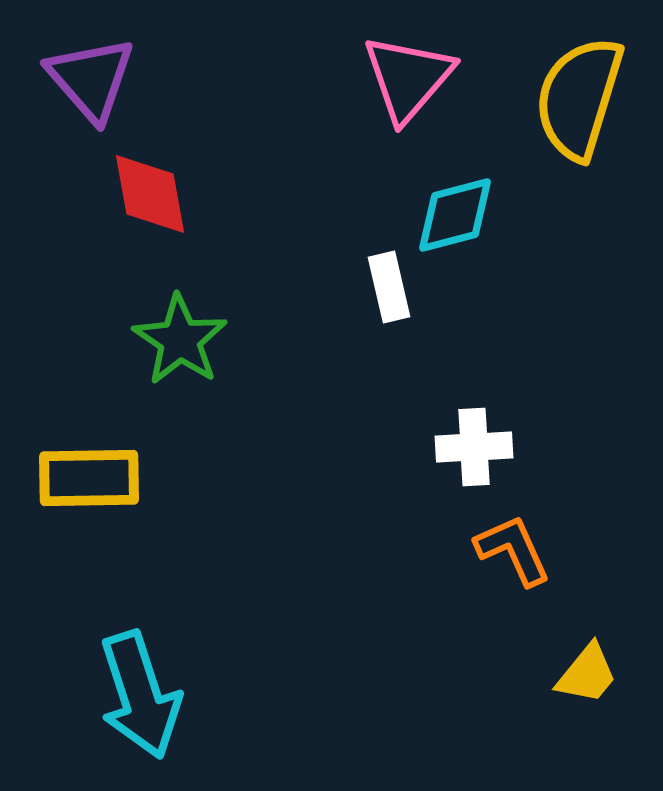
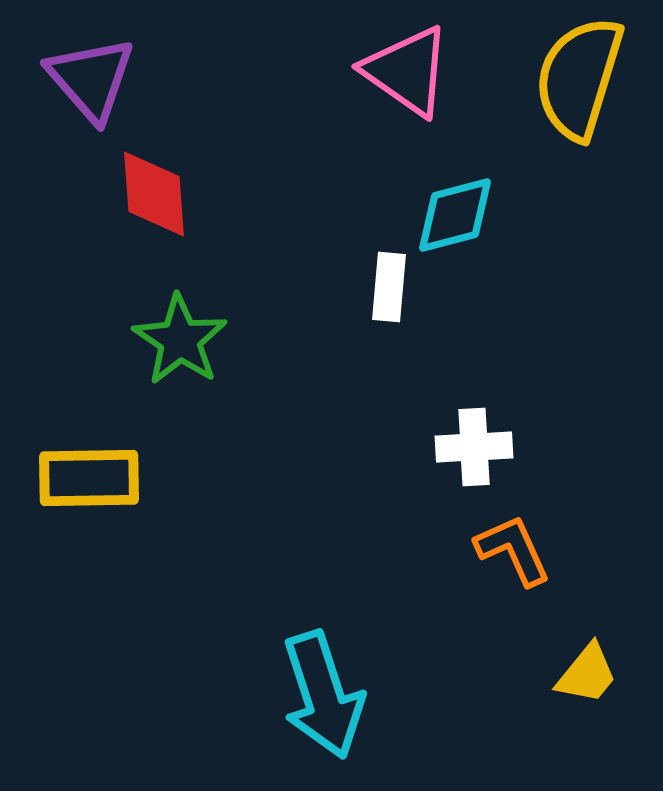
pink triangle: moved 1 px left, 7 px up; rotated 36 degrees counterclockwise
yellow semicircle: moved 20 px up
red diamond: moved 4 px right; rotated 6 degrees clockwise
white rectangle: rotated 18 degrees clockwise
cyan arrow: moved 183 px right
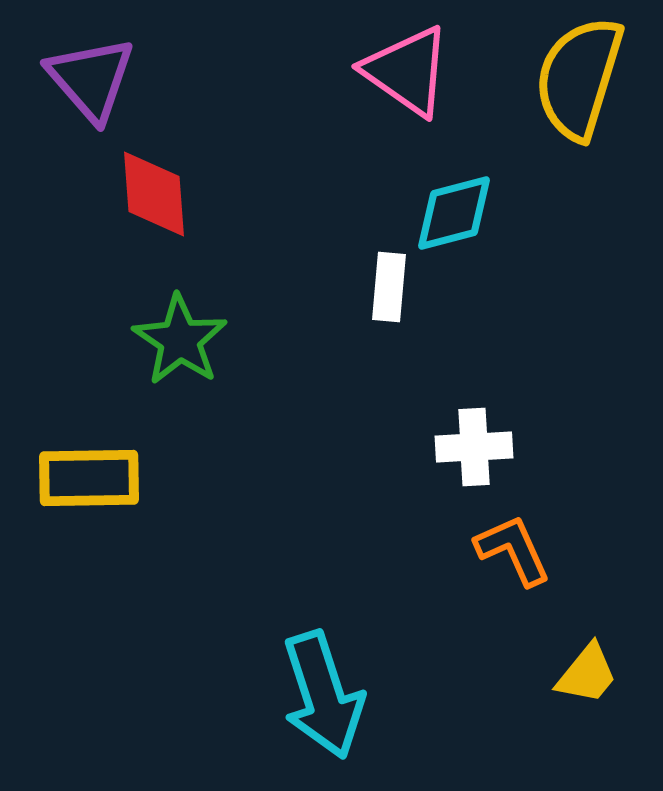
cyan diamond: moved 1 px left, 2 px up
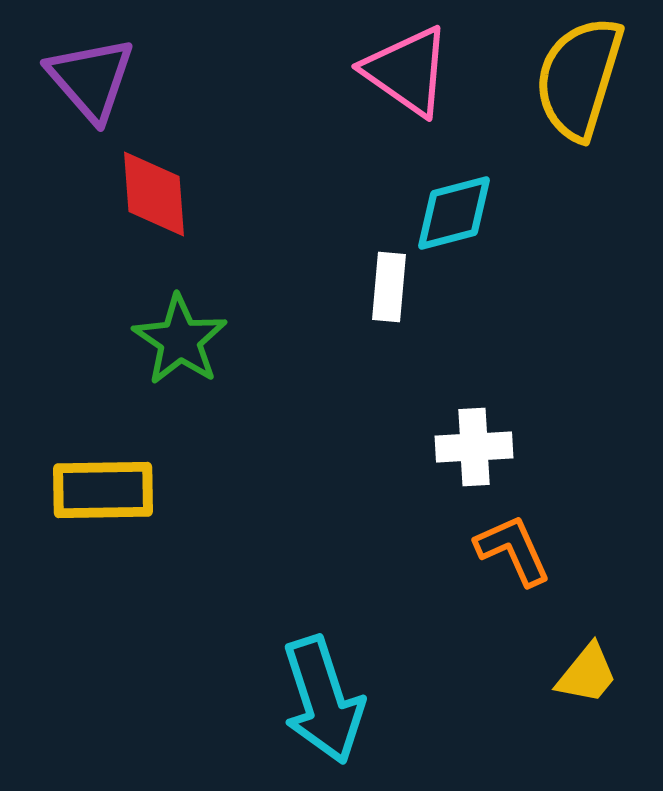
yellow rectangle: moved 14 px right, 12 px down
cyan arrow: moved 5 px down
